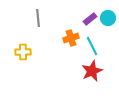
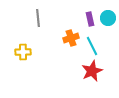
purple rectangle: rotated 64 degrees counterclockwise
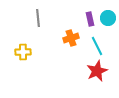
cyan line: moved 5 px right
red star: moved 5 px right
